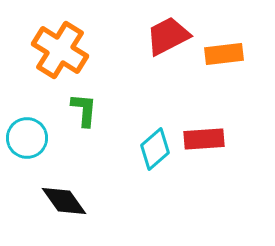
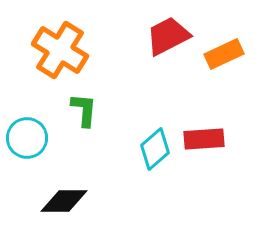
orange rectangle: rotated 18 degrees counterclockwise
black diamond: rotated 54 degrees counterclockwise
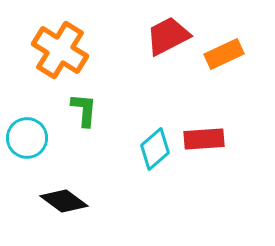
black diamond: rotated 36 degrees clockwise
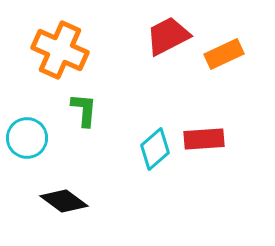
orange cross: rotated 8 degrees counterclockwise
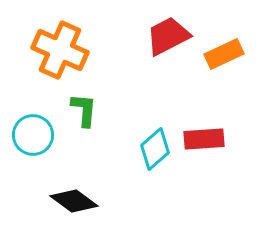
cyan circle: moved 6 px right, 3 px up
black diamond: moved 10 px right
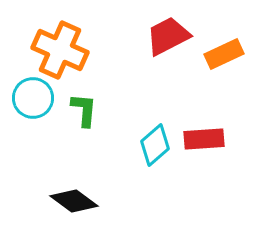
cyan circle: moved 37 px up
cyan diamond: moved 4 px up
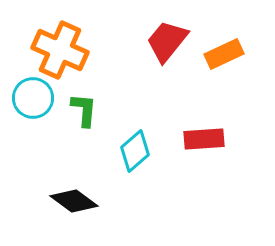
red trapezoid: moved 1 px left, 5 px down; rotated 24 degrees counterclockwise
cyan diamond: moved 20 px left, 6 px down
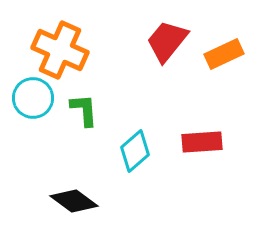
green L-shape: rotated 9 degrees counterclockwise
red rectangle: moved 2 px left, 3 px down
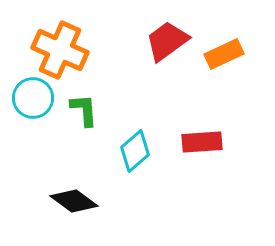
red trapezoid: rotated 15 degrees clockwise
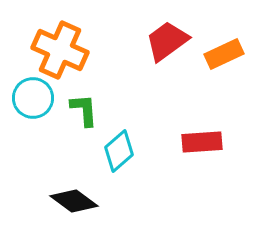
cyan diamond: moved 16 px left
